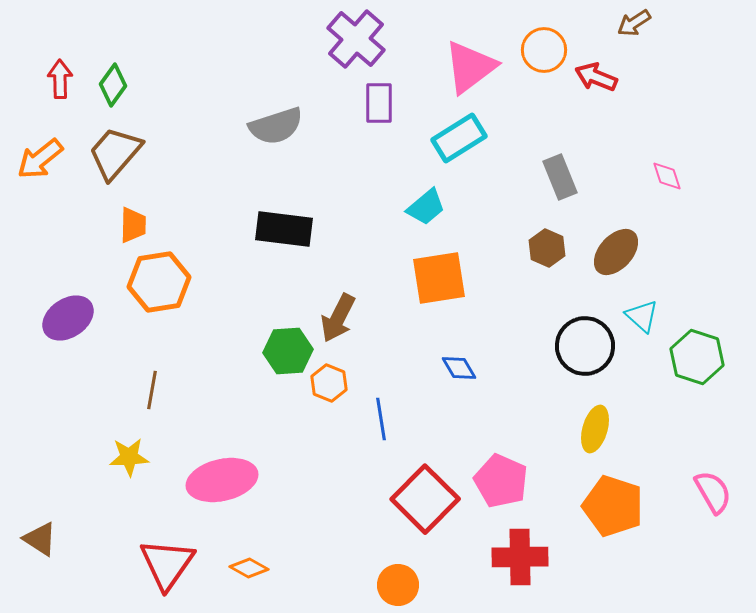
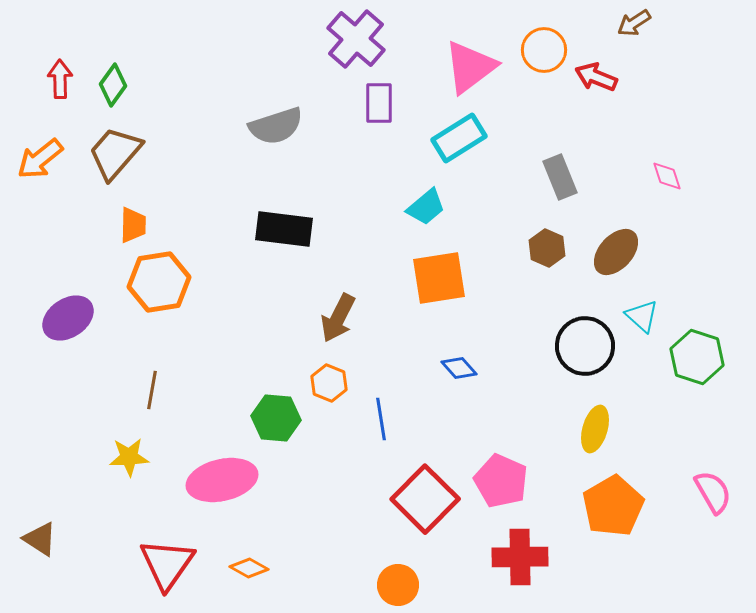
green hexagon at (288, 351): moved 12 px left, 67 px down; rotated 9 degrees clockwise
blue diamond at (459, 368): rotated 12 degrees counterclockwise
orange pentagon at (613, 506): rotated 24 degrees clockwise
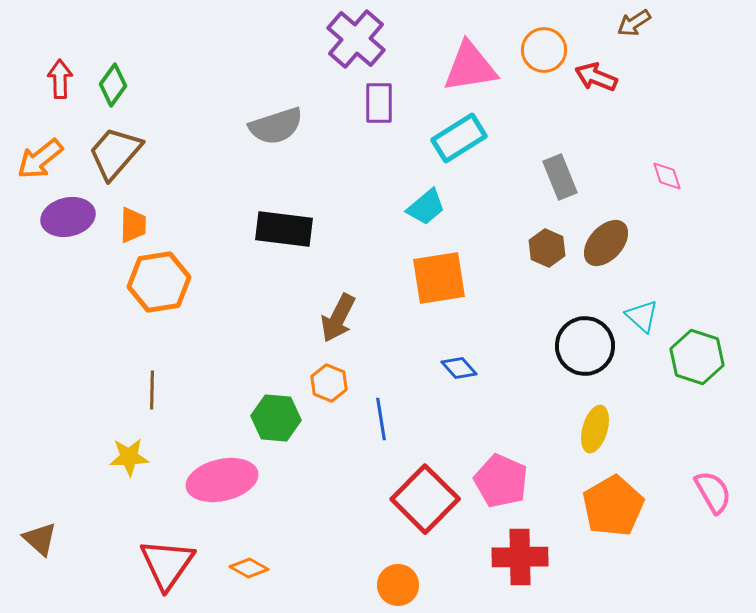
pink triangle at (470, 67): rotated 28 degrees clockwise
brown ellipse at (616, 252): moved 10 px left, 9 px up
purple ellipse at (68, 318): moved 101 px up; rotated 21 degrees clockwise
brown line at (152, 390): rotated 9 degrees counterclockwise
brown triangle at (40, 539): rotated 9 degrees clockwise
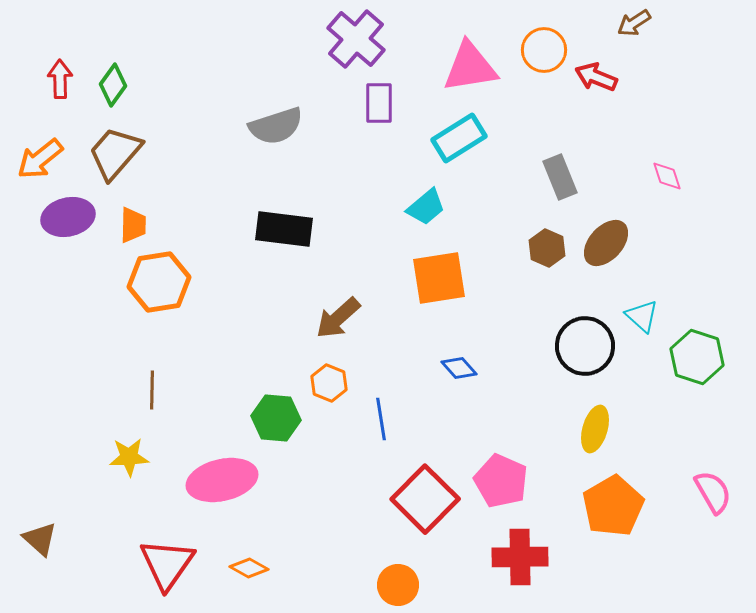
brown arrow at (338, 318): rotated 21 degrees clockwise
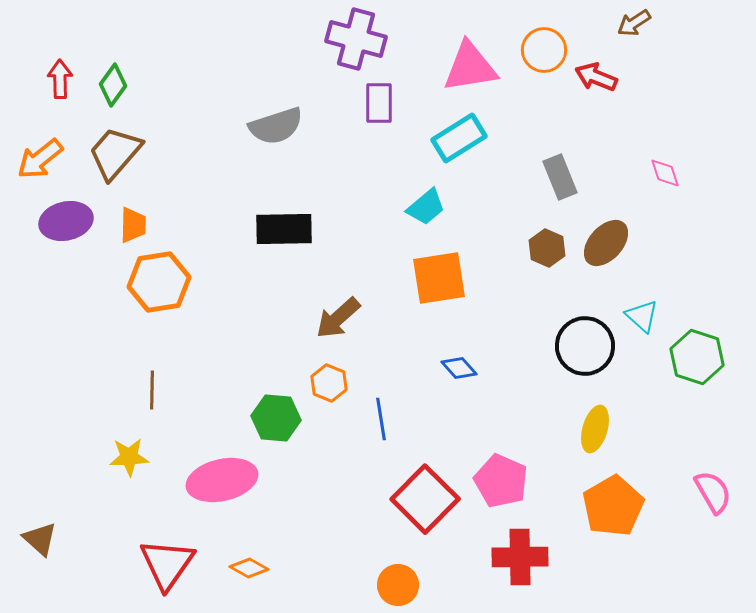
purple cross at (356, 39): rotated 26 degrees counterclockwise
pink diamond at (667, 176): moved 2 px left, 3 px up
purple ellipse at (68, 217): moved 2 px left, 4 px down
black rectangle at (284, 229): rotated 8 degrees counterclockwise
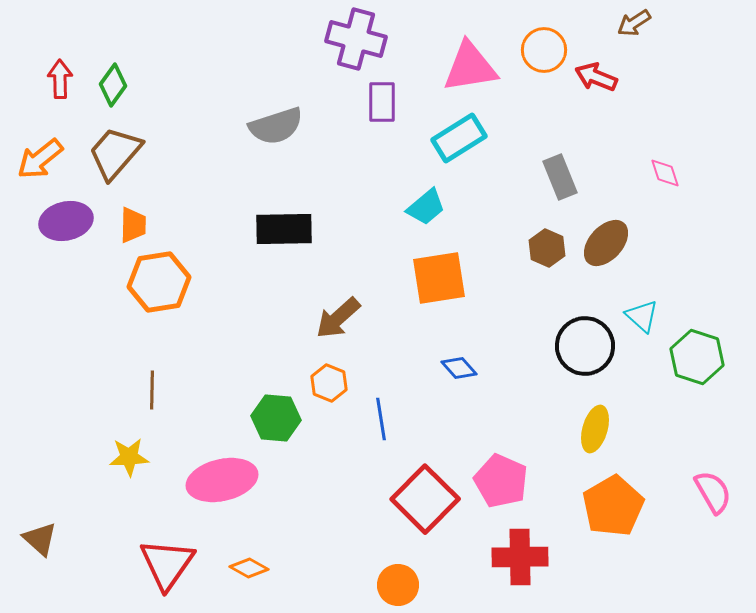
purple rectangle at (379, 103): moved 3 px right, 1 px up
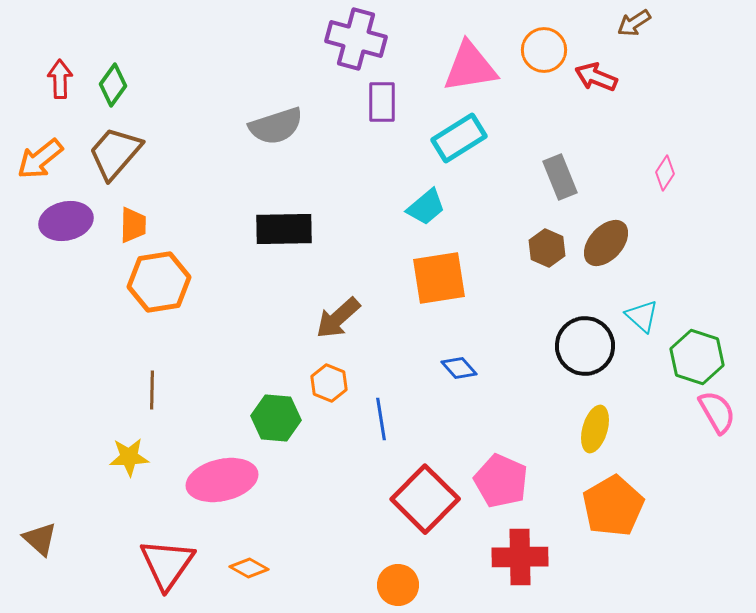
pink diamond at (665, 173): rotated 52 degrees clockwise
pink semicircle at (713, 492): moved 4 px right, 80 px up
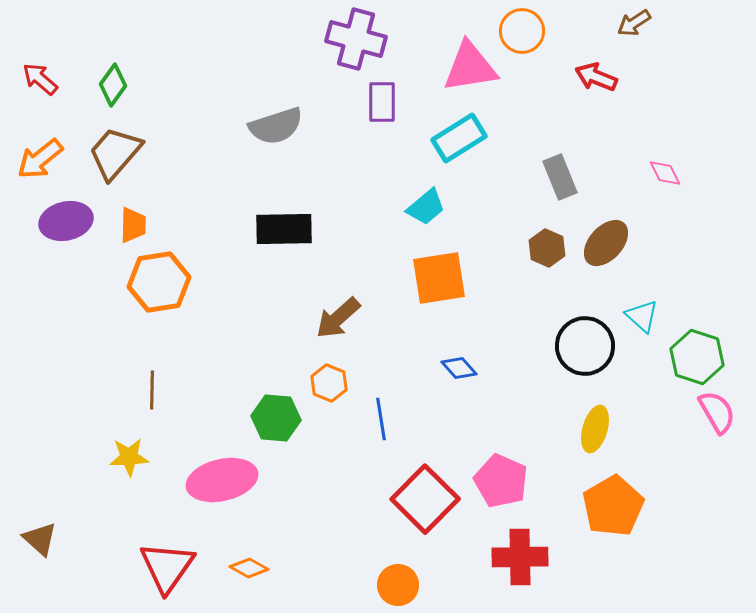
orange circle at (544, 50): moved 22 px left, 19 px up
red arrow at (60, 79): moved 20 px left; rotated 48 degrees counterclockwise
pink diamond at (665, 173): rotated 60 degrees counterclockwise
red triangle at (167, 564): moved 3 px down
